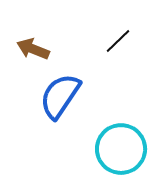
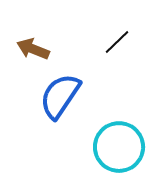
black line: moved 1 px left, 1 px down
cyan circle: moved 2 px left, 2 px up
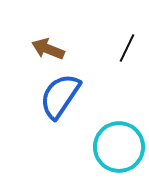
black line: moved 10 px right, 6 px down; rotated 20 degrees counterclockwise
brown arrow: moved 15 px right
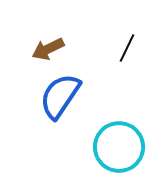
brown arrow: rotated 48 degrees counterclockwise
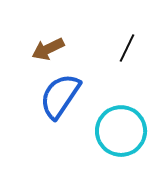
cyan circle: moved 2 px right, 16 px up
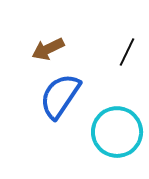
black line: moved 4 px down
cyan circle: moved 4 px left, 1 px down
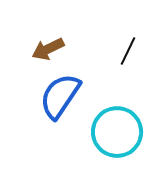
black line: moved 1 px right, 1 px up
